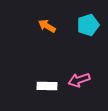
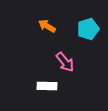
cyan pentagon: moved 4 px down
pink arrow: moved 14 px left, 18 px up; rotated 110 degrees counterclockwise
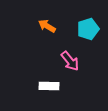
pink arrow: moved 5 px right, 1 px up
white rectangle: moved 2 px right
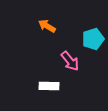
cyan pentagon: moved 5 px right, 10 px down
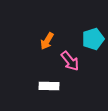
orange arrow: moved 15 px down; rotated 90 degrees counterclockwise
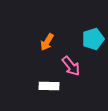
orange arrow: moved 1 px down
pink arrow: moved 1 px right, 5 px down
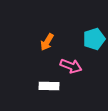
cyan pentagon: moved 1 px right
pink arrow: rotated 30 degrees counterclockwise
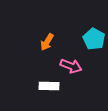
cyan pentagon: rotated 25 degrees counterclockwise
